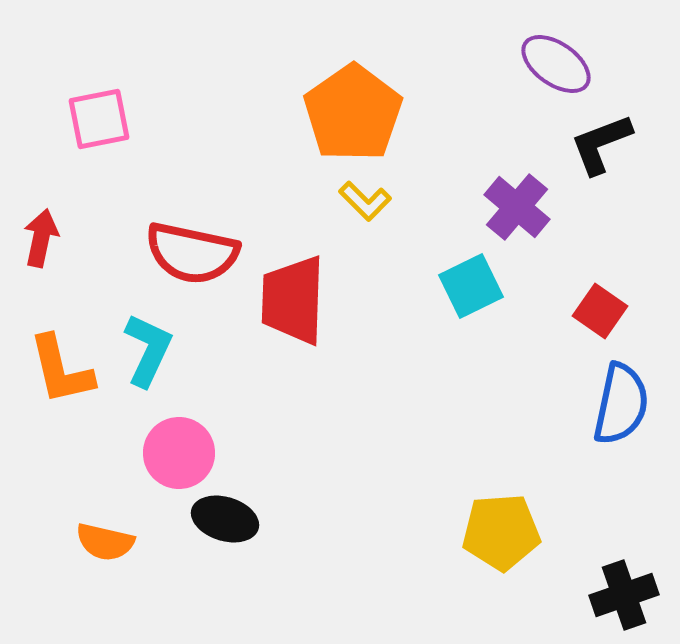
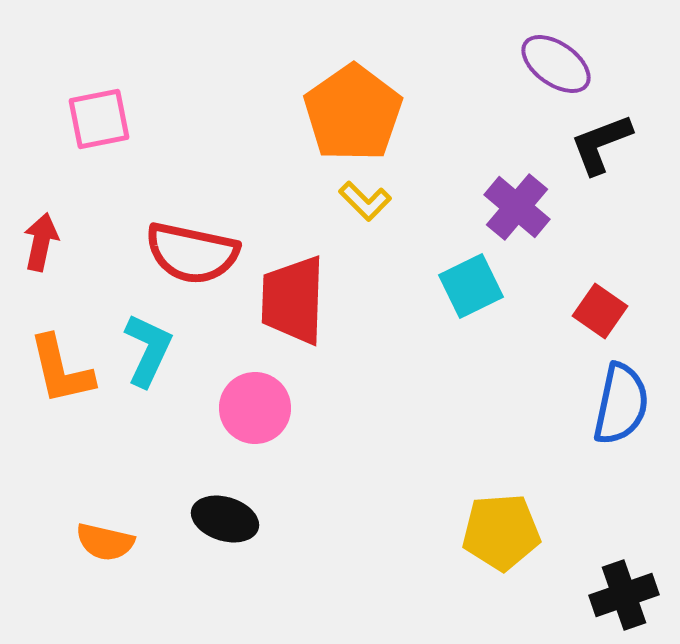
red arrow: moved 4 px down
pink circle: moved 76 px right, 45 px up
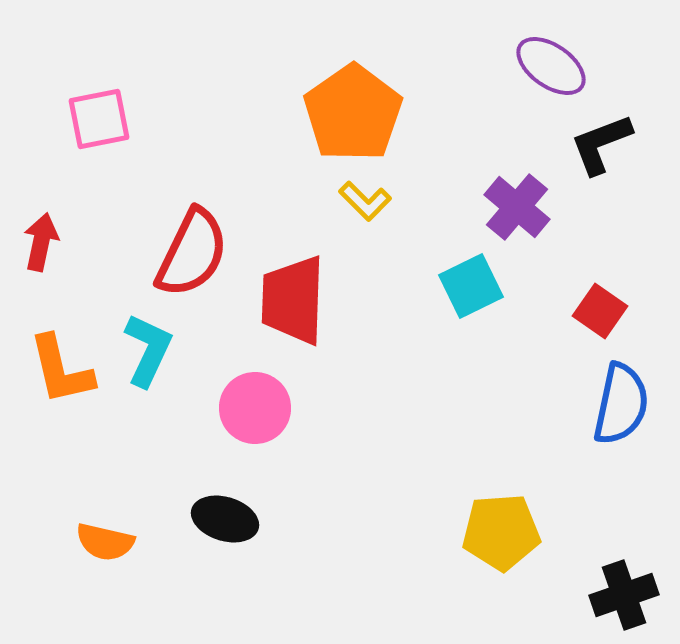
purple ellipse: moved 5 px left, 2 px down
red semicircle: rotated 76 degrees counterclockwise
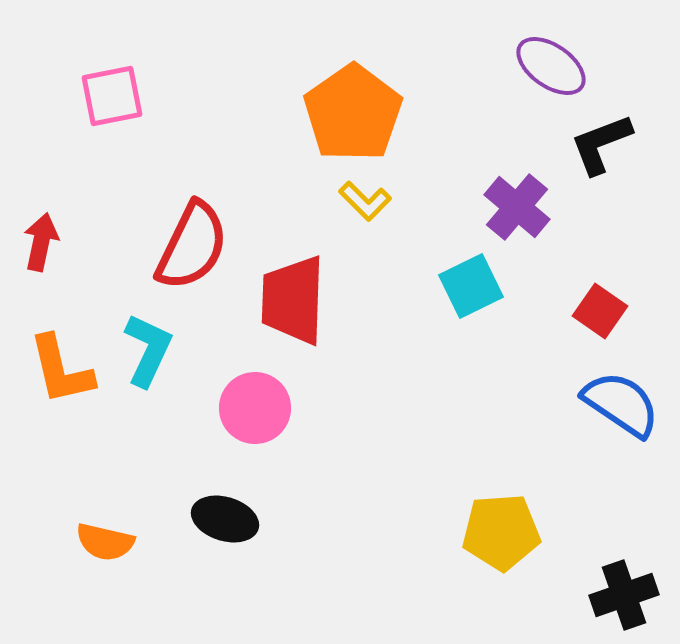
pink square: moved 13 px right, 23 px up
red semicircle: moved 7 px up
blue semicircle: rotated 68 degrees counterclockwise
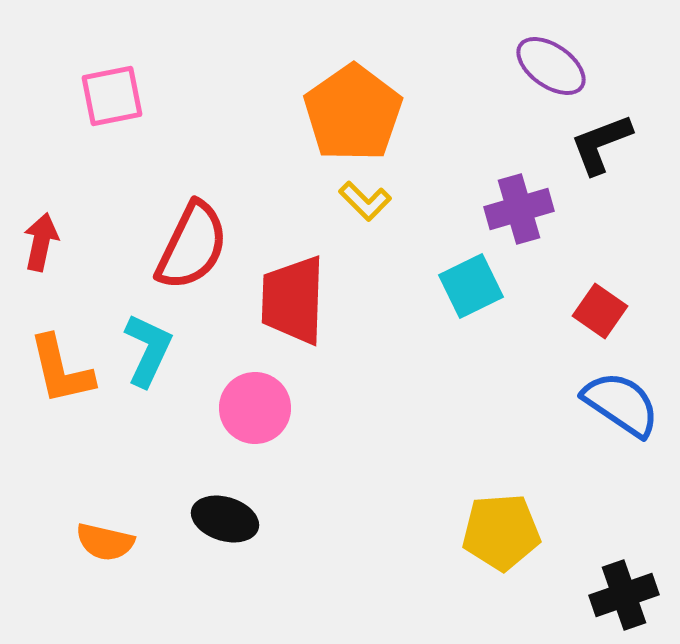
purple cross: moved 2 px right, 2 px down; rotated 34 degrees clockwise
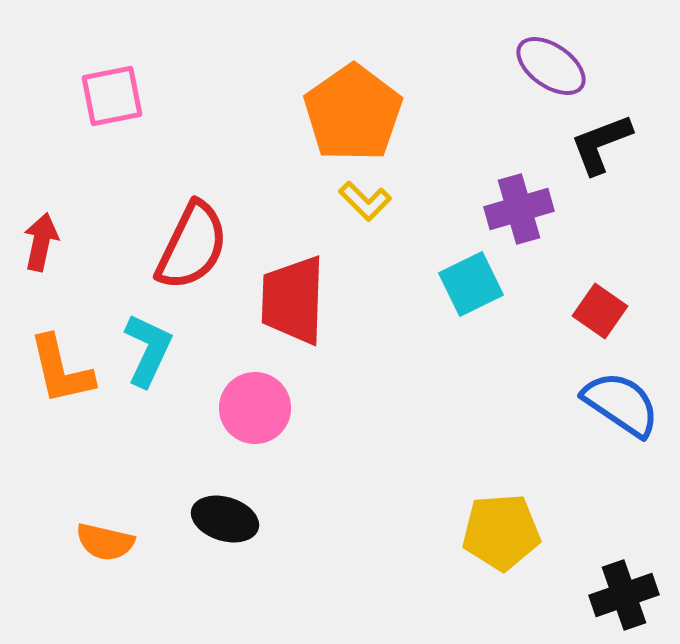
cyan square: moved 2 px up
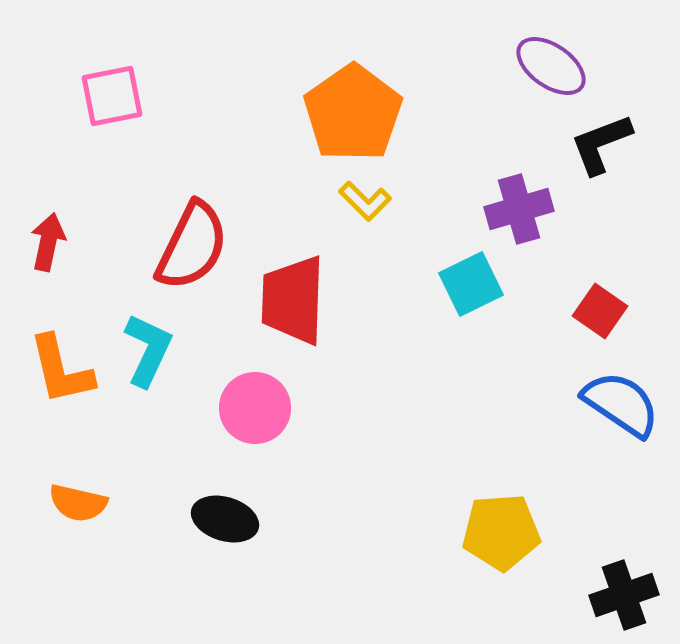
red arrow: moved 7 px right
orange semicircle: moved 27 px left, 39 px up
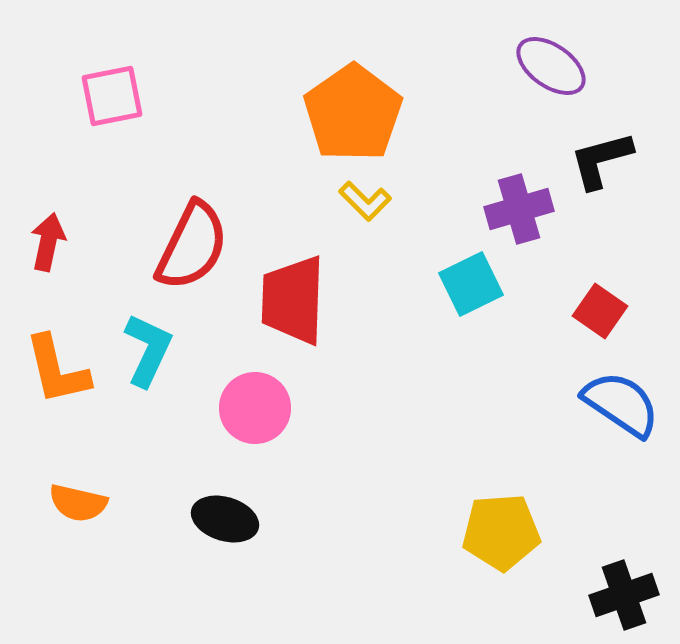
black L-shape: moved 16 px down; rotated 6 degrees clockwise
orange L-shape: moved 4 px left
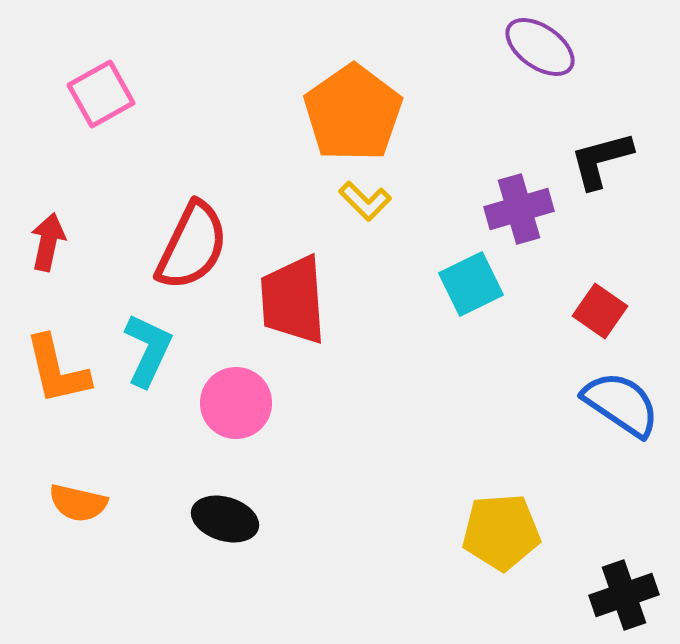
purple ellipse: moved 11 px left, 19 px up
pink square: moved 11 px left, 2 px up; rotated 18 degrees counterclockwise
red trapezoid: rotated 6 degrees counterclockwise
pink circle: moved 19 px left, 5 px up
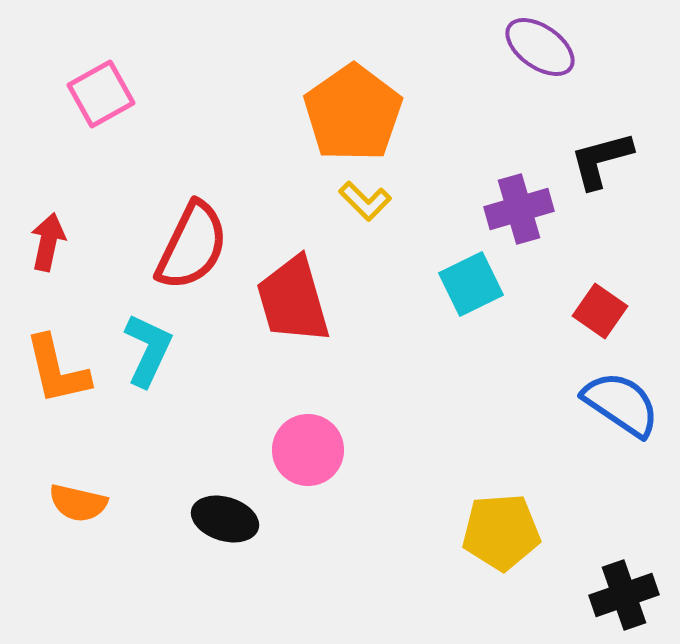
red trapezoid: rotated 12 degrees counterclockwise
pink circle: moved 72 px right, 47 px down
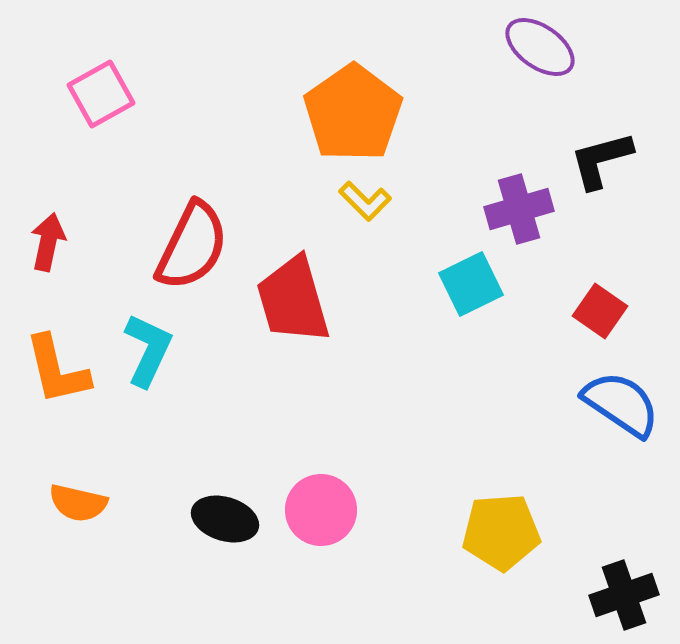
pink circle: moved 13 px right, 60 px down
